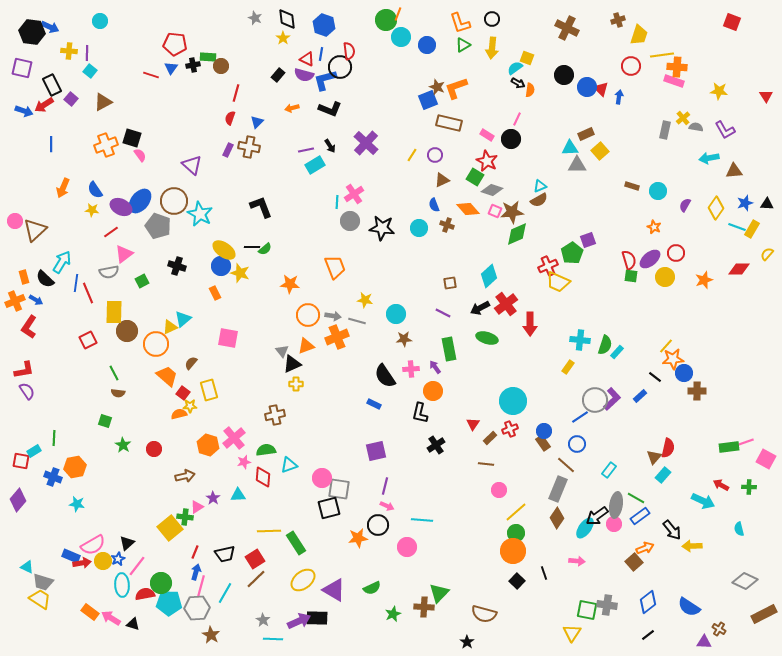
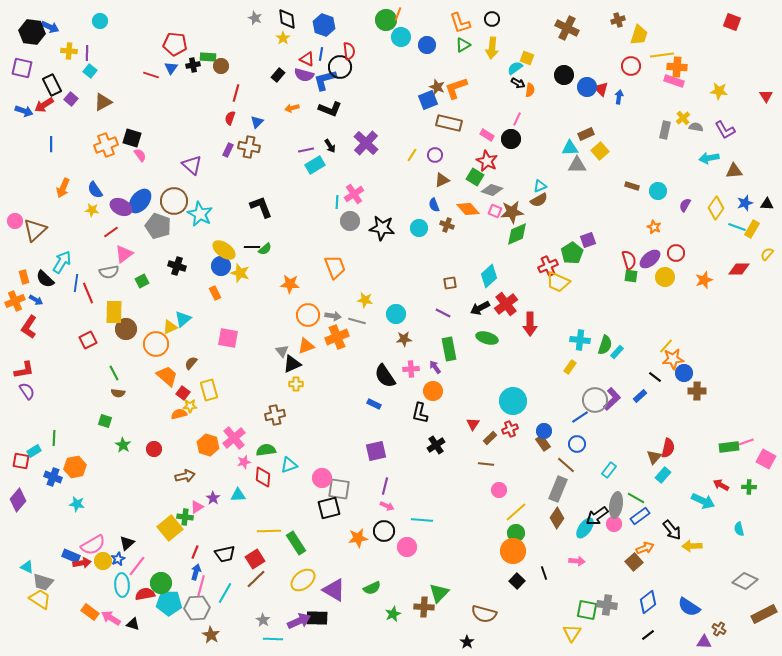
brown circle at (127, 331): moved 1 px left, 2 px up
yellow rectangle at (568, 367): moved 2 px right
black circle at (378, 525): moved 6 px right, 6 px down
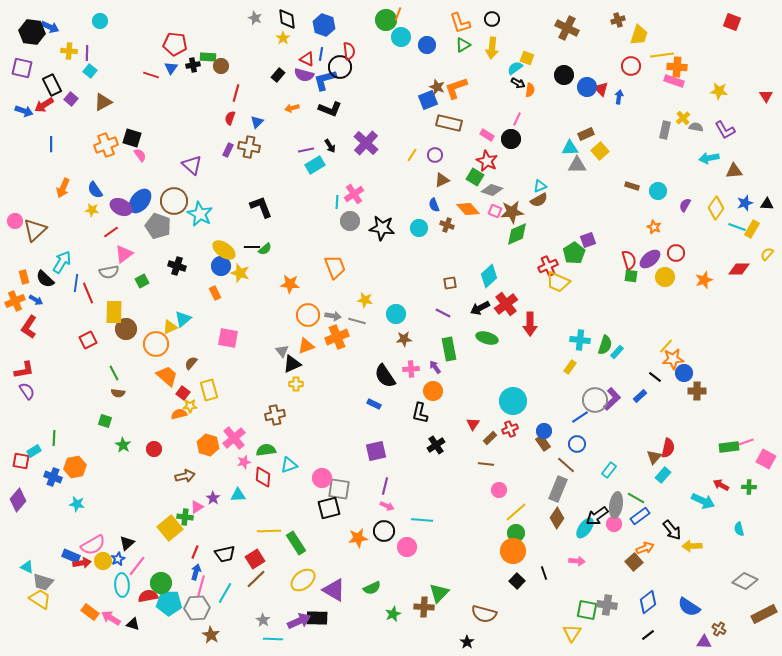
green pentagon at (572, 253): moved 2 px right
red semicircle at (145, 594): moved 3 px right, 2 px down
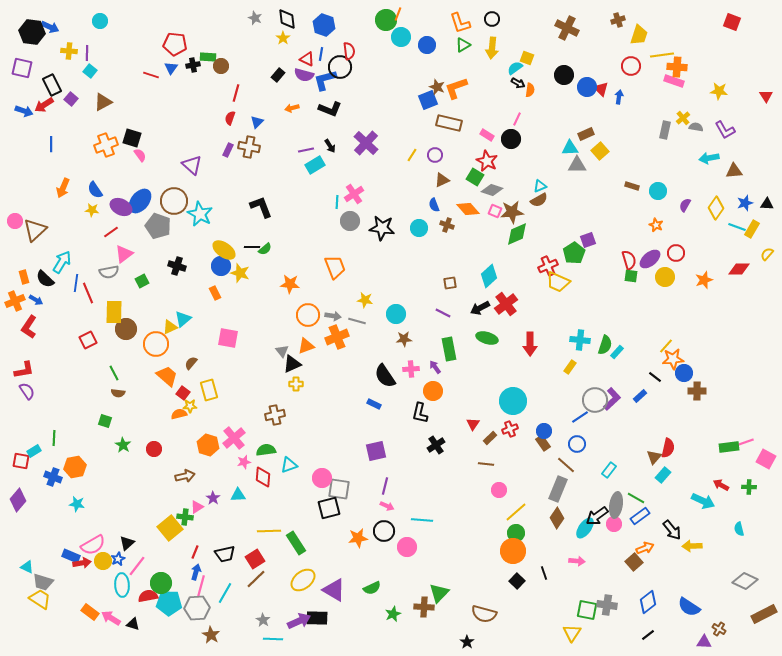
orange star at (654, 227): moved 2 px right, 2 px up
red arrow at (530, 324): moved 20 px down
